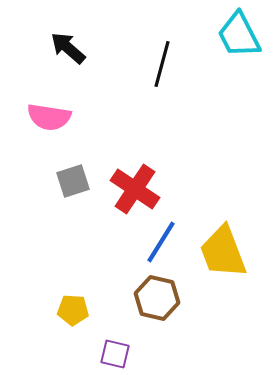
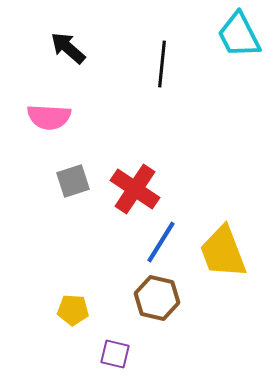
black line: rotated 9 degrees counterclockwise
pink semicircle: rotated 6 degrees counterclockwise
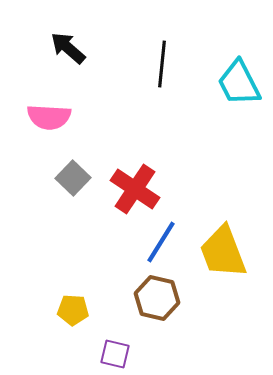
cyan trapezoid: moved 48 px down
gray square: moved 3 px up; rotated 28 degrees counterclockwise
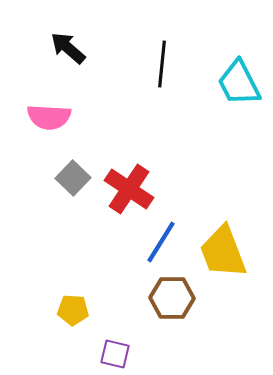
red cross: moved 6 px left
brown hexagon: moved 15 px right; rotated 12 degrees counterclockwise
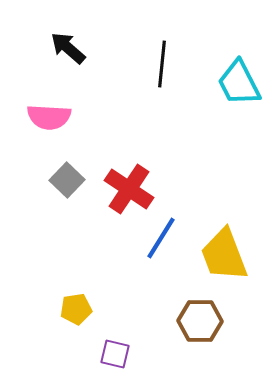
gray square: moved 6 px left, 2 px down
blue line: moved 4 px up
yellow trapezoid: moved 1 px right, 3 px down
brown hexagon: moved 28 px right, 23 px down
yellow pentagon: moved 3 px right, 1 px up; rotated 12 degrees counterclockwise
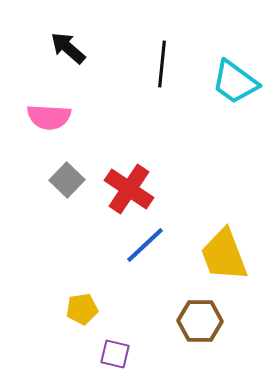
cyan trapezoid: moved 4 px left, 1 px up; rotated 27 degrees counterclockwise
blue line: moved 16 px left, 7 px down; rotated 15 degrees clockwise
yellow pentagon: moved 6 px right
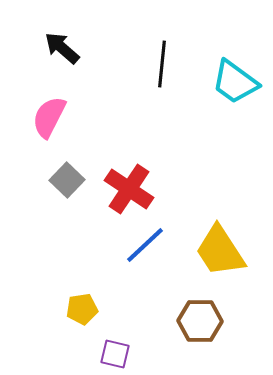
black arrow: moved 6 px left
pink semicircle: rotated 114 degrees clockwise
yellow trapezoid: moved 4 px left, 4 px up; rotated 12 degrees counterclockwise
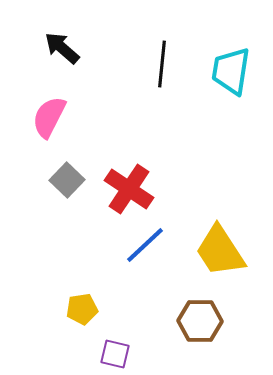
cyan trapezoid: moved 4 px left, 11 px up; rotated 63 degrees clockwise
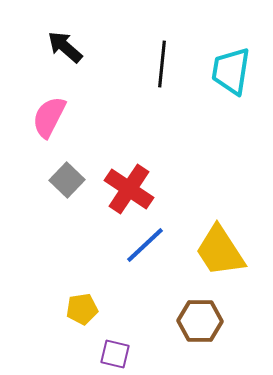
black arrow: moved 3 px right, 1 px up
